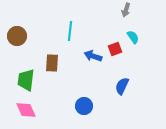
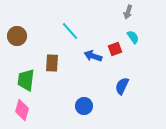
gray arrow: moved 2 px right, 2 px down
cyan line: rotated 48 degrees counterclockwise
pink diamond: moved 4 px left; rotated 40 degrees clockwise
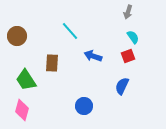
red square: moved 13 px right, 7 px down
green trapezoid: rotated 40 degrees counterclockwise
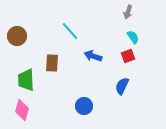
green trapezoid: rotated 30 degrees clockwise
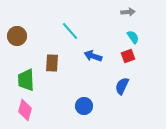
gray arrow: rotated 112 degrees counterclockwise
pink diamond: moved 3 px right
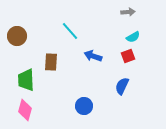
cyan semicircle: rotated 96 degrees clockwise
brown rectangle: moved 1 px left, 1 px up
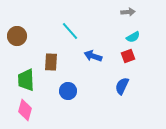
blue circle: moved 16 px left, 15 px up
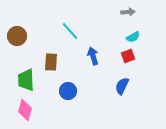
blue arrow: rotated 54 degrees clockwise
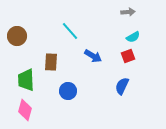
blue arrow: rotated 138 degrees clockwise
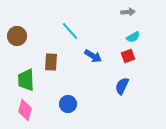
blue circle: moved 13 px down
